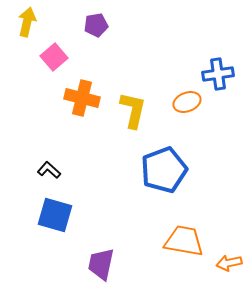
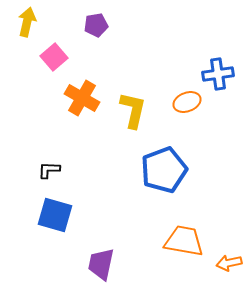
orange cross: rotated 16 degrees clockwise
black L-shape: rotated 40 degrees counterclockwise
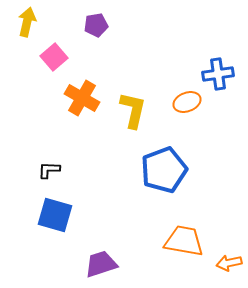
purple trapezoid: rotated 60 degrees clockwise
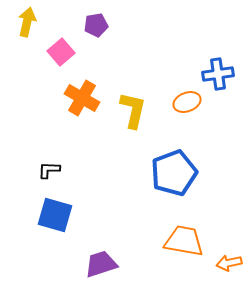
pink square: moved 7 px right, 5 px up
blue pentagon: moved 10 px right, 3 px down
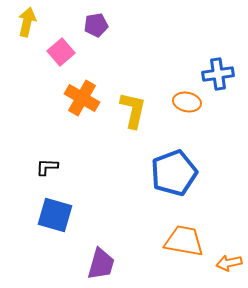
orange ellipse: rotated 32 degrees clockwise
black L-shape: moved 2 px left, 3 px up
purple trapezoid: rotated 124 degrees clockwise
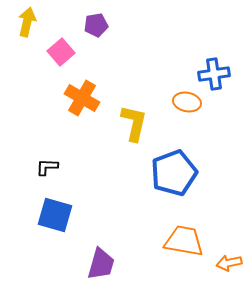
blue cross: moved 4 px left
yellow L-shape: moved 1 px right, 13 px down
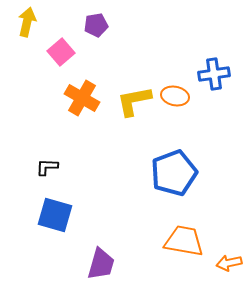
orange ellipse: moved 12 px left, 6 px up
yellow L-shape: moved 22 px up; rotated 114 degrees counterclockwise
